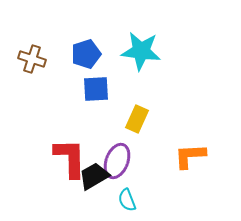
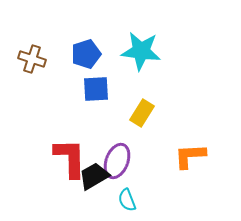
yellow rectangle: moved 5 px right, 6 px up; rotated 8 degrees clockwise
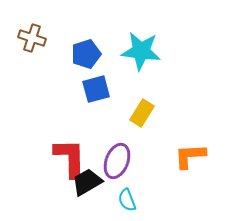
brown cross: moved 21 px up
blue square: rotated 12 degrees counterclockwise
black trapezoid: moved 7 px left, 6 px down
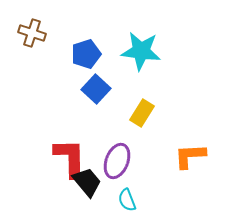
brown cross: moved 5 px up
blue square: rotated 32 degrees counterclockwise
black trapezoid: rotated 80 degrees clockwise
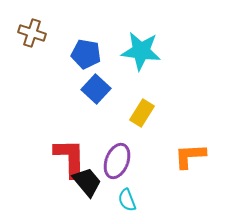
blue pentagon: rotated 28 degrees clockwise
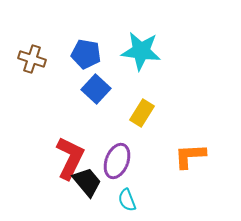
brown cross: moved 26 px down
red L-shape: rotated 27 degrees clockwise
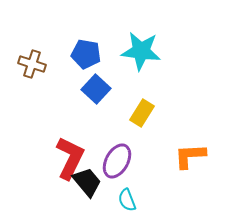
brown cross: moved 5 px down
purple ellipse: rotated 8 degrees clockwise
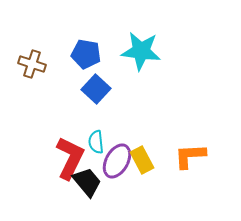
yellow rectangle: moved 47 px down; rotated 60 degrees counterclockwise
cyan semicircle: moved 31 px left, 58 px up; rotated 15 degrees clockwise
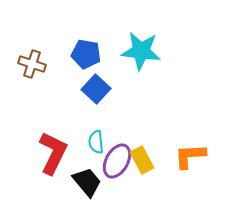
red L-shape: moved 17 px left, 5 px up
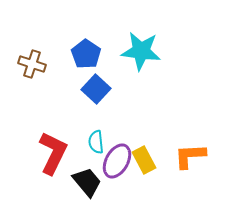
blue pentagon: rotated 24 degrees clockwise
yellow rectangle: moved 2 px right
